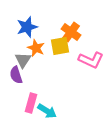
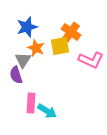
pink rectangle: rotated 12 degrees counterclockwise
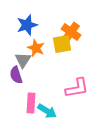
blue star: moved 2 px up
yellow square: moved 2 px right, 2 px up
pink L-shape: moved 14 px left, 28 px down; rotated 35 degrees counterclockwise
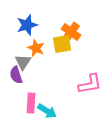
gray triangle: moved 2 px down
pink L-shape: moved 13 px right, 4 px up
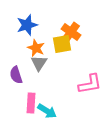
gray triangle: moved 16 px right, 1 px down
